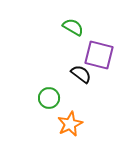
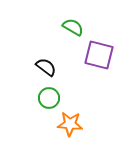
black semicircle: moved 35 px left, 7 px up
orange star: rotated 30 degrees clockwise
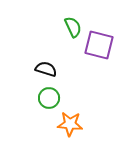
green semicircle: rotated 35 degrees clockwise
purple square: moved 10 px up
black semicircle: moved 2 px down; rotated 20 degrees counterclockwise
